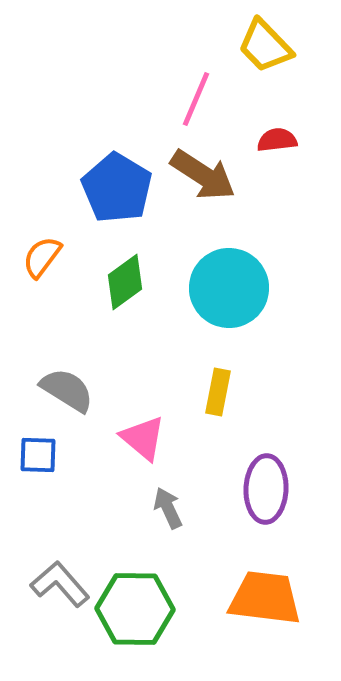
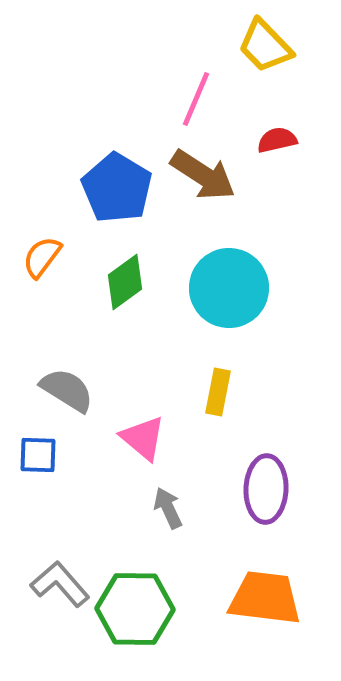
red semicircle: rotated 6 degrees counterclockwise
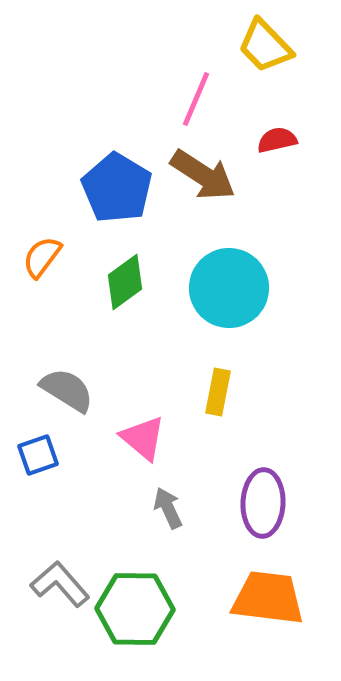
blue square: rotated 21 degrees counterclockwise
purple ellipse: moved 3 px left, 14 px down
orange trapezoid: moved 3 px right
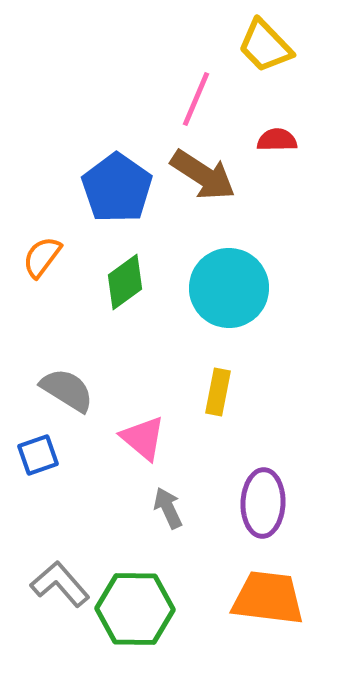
red semicircle: rotated 12 degrees clockwise
blue pentagon: rotated 4 degrees clockwise
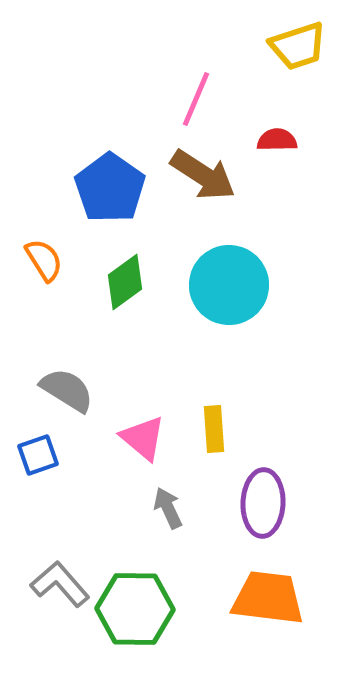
yellow trapezoid: moved 33 px right; rotated 64 degrees counterclockwise
blue pentagon: moved 7 px left
orange semicircle: moved 2 px right, 3 px down; rotated 111 degrees clockwise
cyan circle: moved 3 px up
yellow rectangle: moved 4 px left, 37 px down; rotated 15 degrees counterclockwise
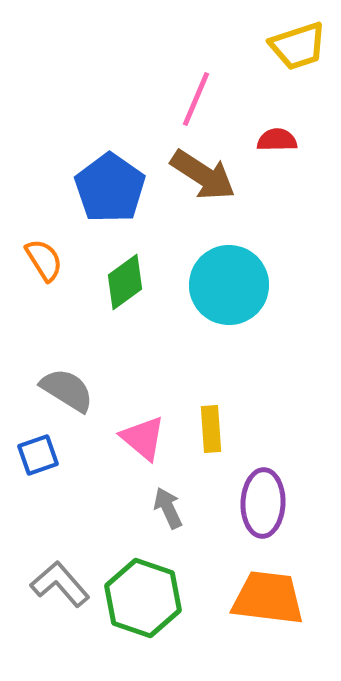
yellow rectangle: moved 3 px left
green hexagon: moved 8 px right, 11 px up; rotated 18 degrees clockwise
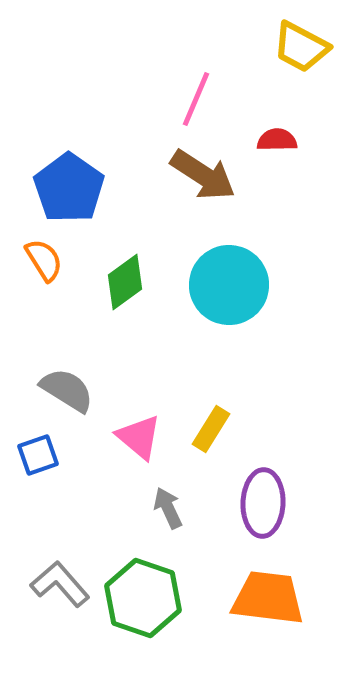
yellow trapezoid: moved 3 px right, 1 px down; rotated 46 degrees clockwise
blue pentagon: moved 41 px left
yellow rectangle: rotated 36 degrees clockwise
pink triangle: moved 4 px left, 1 px up
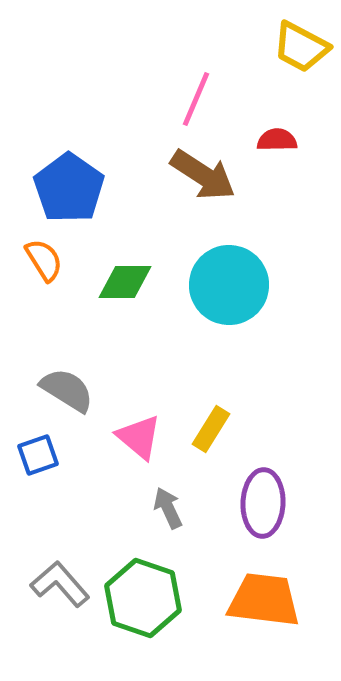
green diamond: rotated 36 degrees clockwise
orange trapezoid: moved 4 px left, 2 px down
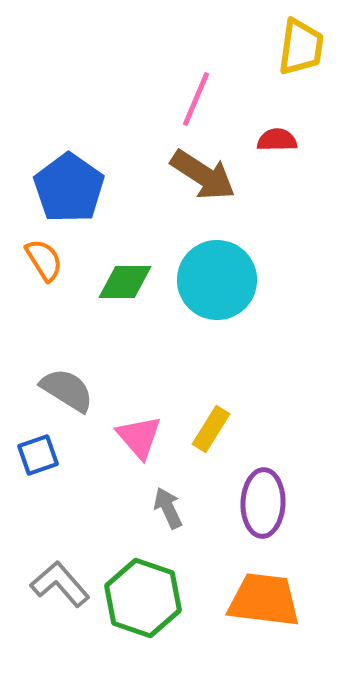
yellow trapezoid: rotated 110 degrees counterclockwise
cyan circle: moved 12 px left, 5 px up
pink triangle: rotated 9 degrees clockwise
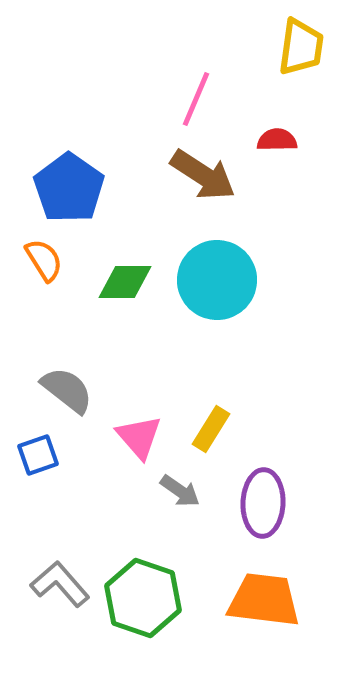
gray semicircle: rotated 6 degrees clockwise
gray arrow: moved 12 px right, 17 px up; rotated 150 degrees clockwise
